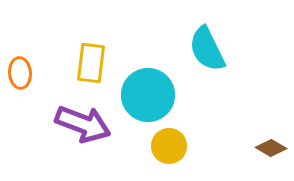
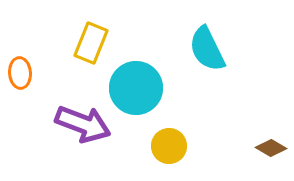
yellow rectangle: moved 20 px up; rotated 15 degrees clockwise
cyan circle: moved 12 px left, 7 px up
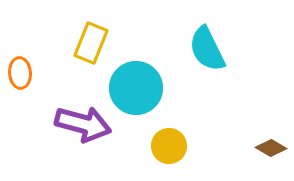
purple arrow: rotated 6 degrees counterclockwise
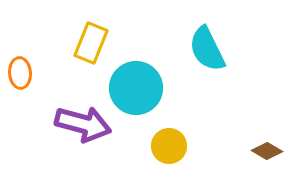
brown diamond: moved 4 px left, 3 px down
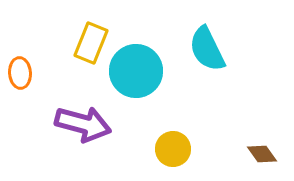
cyan circle: moved 17 px up
yellow circle: moved 4 px right, 3 px down
brown diamond: moved 5 px left, 3 px down; rotated 24 degrees clockwise
